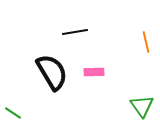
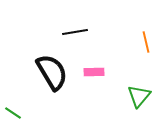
green triangle: moved 3 px left, 10 px up; rotated 15 degrees clockwise
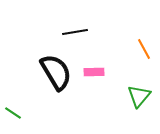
orange line: moved 2 px left, 7 px down; rotated 15 degrees counterclockwise
black semicircle: moved 4 px right
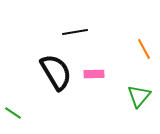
pink rectangle: moved 2 px down
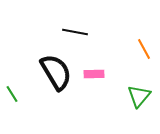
black line: rotated 20 degrees clockwise
green line: moved 1 px left, 19 px up; rotated 24 degrees clockwise
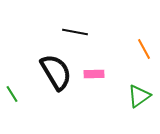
green triangle: rotated 15 degrees clockwise
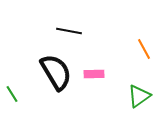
black line: moved 6 px left, 1 px up
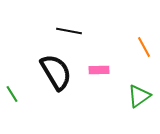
orange line: moved 2 px up
pink rectangle: moved 5 px right, 4 px up
